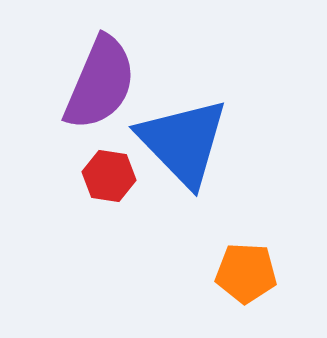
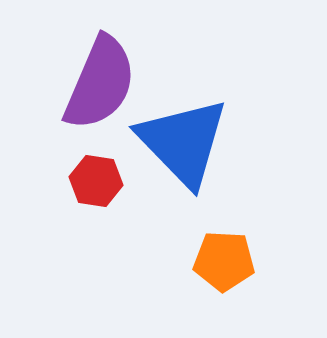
red hexagon: moved 13 px left, 5 px down
orange pentagon: moved 22 px left, 12 px up
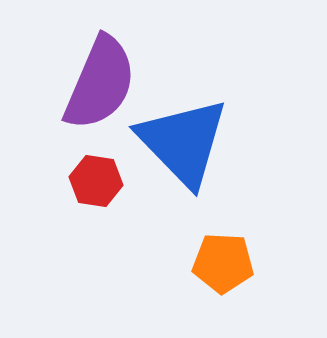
orange pentagon: moved 1 px left, 2 px down
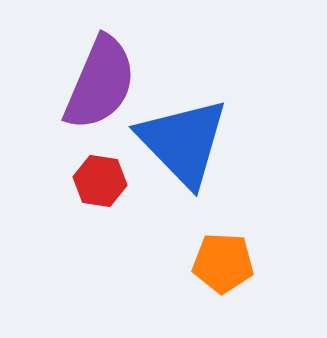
red hexagon: moved 4 px right
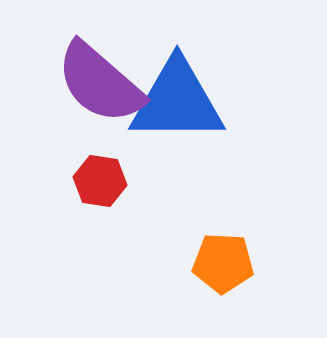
purple semicircle: rotated 108 degrees clockwise
blue triangle: moved 6 px left, 41 px up; rotated 46 degrees counterclockwise
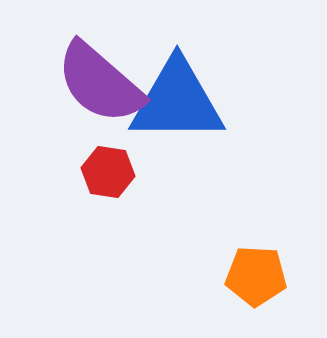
red hexagon: moved 8 px right, 9 px up
orange pentagon: moved 33 px right, 13 px down
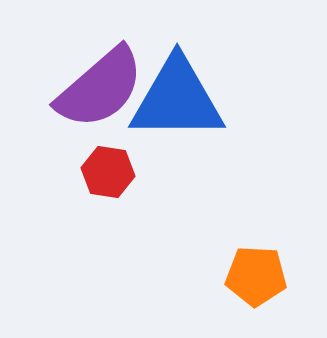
purple semicircle: moved 5 px down; rotated 82 degrees counterclockwise
blue triangle: moved 2 px up
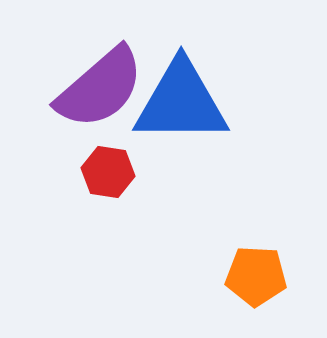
blue triangle: moved 4 px right, 3 px down
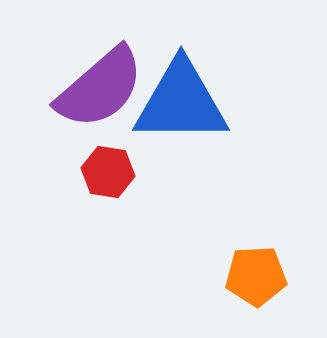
orange pentagon: rotated 6 degrees counterclockwise
